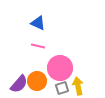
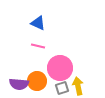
purple semicircle: rotated 54 degrees clockwise
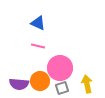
orange circle: moved 3 px right
yellow arrow: moved 9 px right, 2 px up
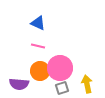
orange circle: moved 10 px up
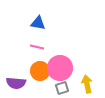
blue triangle: rotated 14 degrees counterclockwise
pink line: moved 1 px left, 1 px down
purple semicircle: moved 3 px left, 1 px up
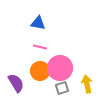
pink line: moved 3 px right
purple semicircle: rotated 126 degrees counterclockwise
